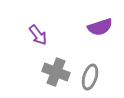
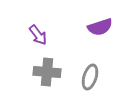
gray cross: moved 9 px left; rotated 16 degrees counterclockwise
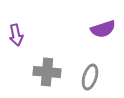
purple semicircle: moved 3 px right, 2 px down
purple arrow: moved 22 px left; rotated 25 degrees clockwise
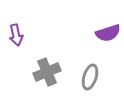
purple semicircle: moved 5 px right, 4 px down
gray cross: rotated 28 degrees counterclockwise
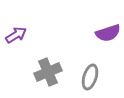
purple arrow: rotated 110 degrees counterclockwise
gray cross: moved 1 px right
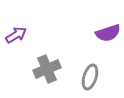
gray cross: moved 1 px left, 3 px up
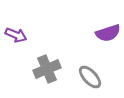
purple arrow: rotated 55 degrees clockwise
gray ellipse: rotated 60 degrees counterclockwise
